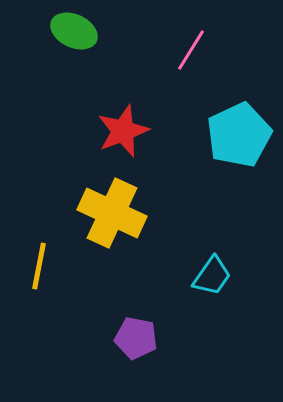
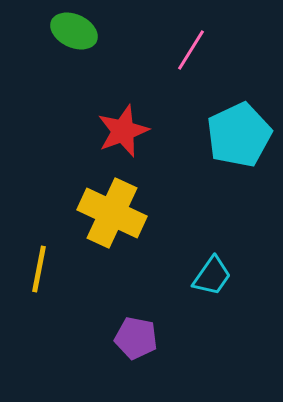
yellow line: moved 3 px down
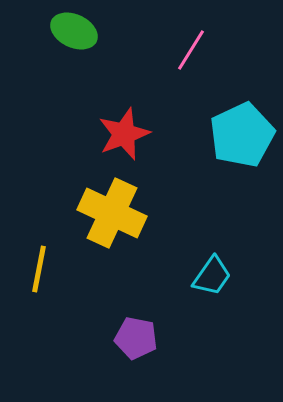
red star: moved 1 px right, 3 px down
cyan pentagon: moved 3 px right
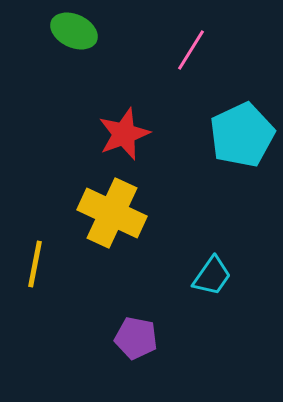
yellow line: moved 4 px left, 5 px up
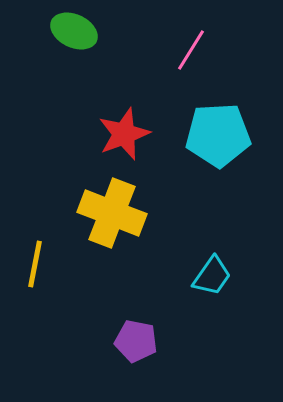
cyan pentagon: moved 24 px left; rotated 22 degrees clockwise
yellow cross: rotated 4 degrees counterclockwise
purple pentagon: moved 3 px down
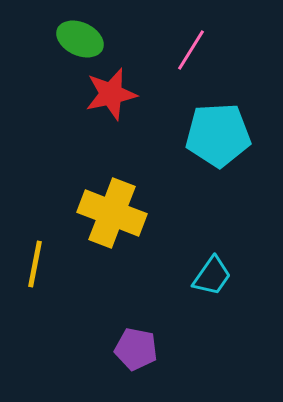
green ellipse: moved 6 px right, 8 px down
red star: moved 13 px left, 40 px up; rotated 8 degrees clockwise
purple pentagon: moved 8 px down
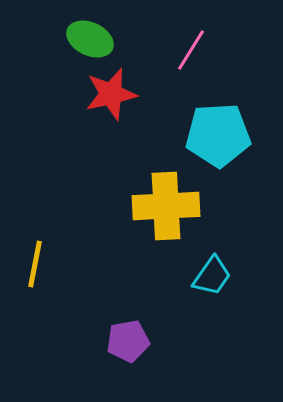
green ellipse: moved 10 px right
yellow cross: moved 54 px right, 7 px up; rotated 24 degrees counterclockwise
purple pentagon: moved 8 px left, 8 px up; rotated 21 degrees counterclockwise
